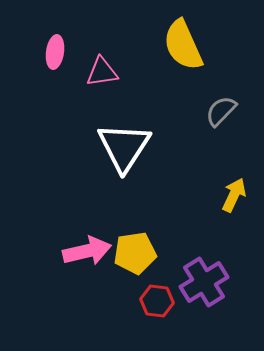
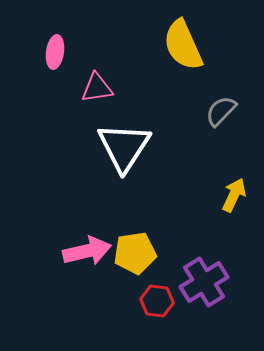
pink triangle: moved 5 px left, 16 px down
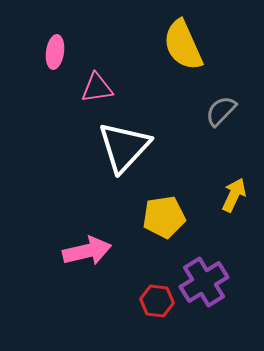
white triangle: rotated 10 degrees clockwise
yellow pentagon: moved 29 px right, 36 px up
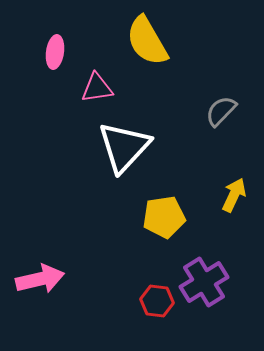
yellow semicircle: moved 36 px left, 4 px up; rotated 6 degrees counterclockwise
pink arrow: moved 47 px left, 28 px down
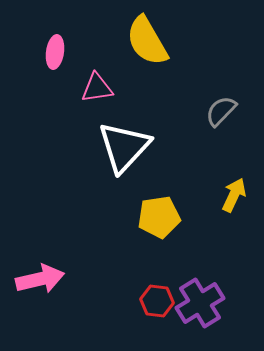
yellow pentagon: moved 5 px left
purple cross: moved 4 px left, 21 px down
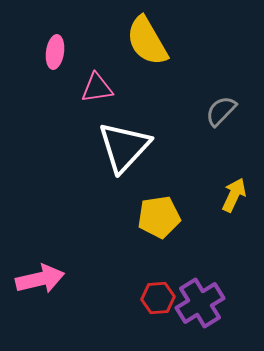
red hexagon: moved 1 px right, 3 px up; rotated 12 degrees counterclockwise
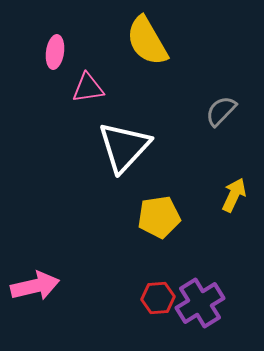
pink triangle: moved 9 px left
pink arrow: moved 5 px left, 7 px down
